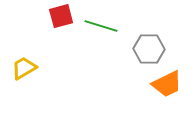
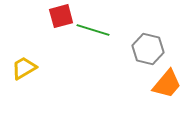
green line: moved 8 px left, 4 px down
gray hexagon: moved 1 px left; rotated 12 degrees clockwise
orange trapezoid: rotated 24 degrees counterclockwise
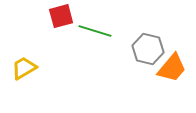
green line: moved 2 px right, 1 px down
orange trapezoid: moved 5 px right, 16 px up
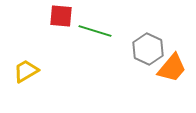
red square: rotated 20 degrees clockwise
gray hexagon: rotated 12 degrees clockwise
yellow trapezoid: moved 2 px right, 3 px down
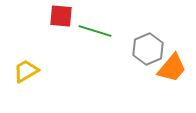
gray hexagon: rotated 12 degrees clockwise
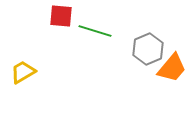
yellow trapezoid: moved 3 px left, 1 px down
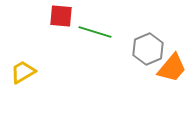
green line: moved 1 px down
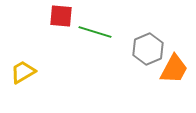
orange trapezoid: moved 2 px right, 1 px down; rotated 12 degrees counterclockwise
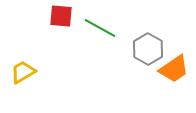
green line: moved 5 px right, 4 px up; rotated 12 degrees clockwise
gray hexagon: rotated 8 degrees counterclockwise
orange trapezoid: rotated 28 degrees clockwise
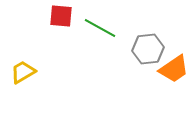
gray hexagon: rotated 24 degrees clockwise
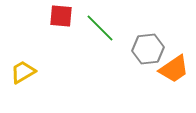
green line: rotated 16 degrees clockwise
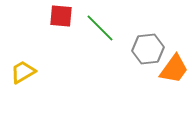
orange trapezoid: rotated 20 degrees counterclockwise
